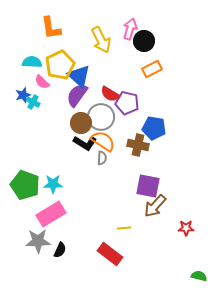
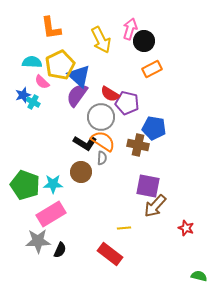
brown circle: moved 49 px down
red star: rotated 21 degrees clockwise
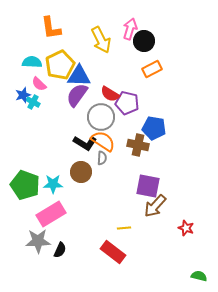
blue triangle: rotated 40 degrees counterclockwise
pink semicircle: moved 3 px left, 2 px down
red rectangle: moved 3 px right, 2 px up
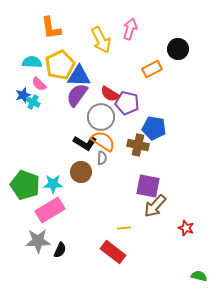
black circle: moved 34 px right, 8 px down
pink rectangle: moved 1 px left, 4 px up
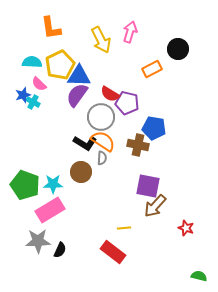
pink arrow: moved 3 px down
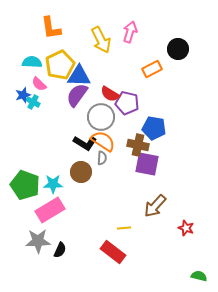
purple square: moved 1 px left, 22 px up
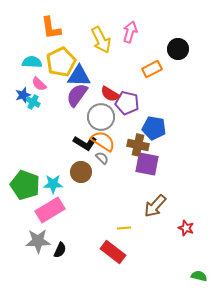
yellow pentagon: moved 1 px right, 3 px up
gray semicircle: rotated 48 degrees counterclockwise
